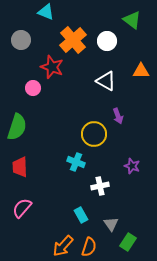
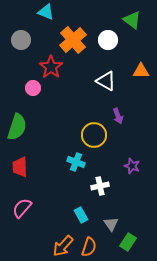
white circle: moved 1 px right, 1 px up
red star: moved 1 px left; rotated 15 degrees clockwise
yellow circle: moved 1 px down
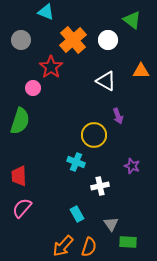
green semicircle: moved 3 px right, 6 px up
red trapezoid: moved 1 px left, 9 px down
cyan rectangle: moved 4 px left, 1 px up
green rectangle: rotated 60 degrees clockwise
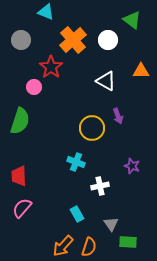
pink circle: moved 1 px right, 1 px up
yellow circle: moved 2 px left, 7 px up
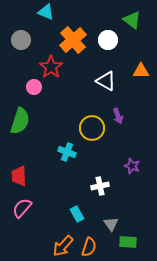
cyan cross: moved 9 px left, 10 px up
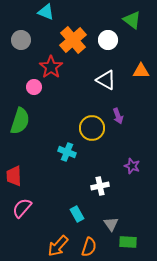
white triangle: moved 1 px up
red trapezoid: moved 5 px left
orange arrow: moved 5 px left
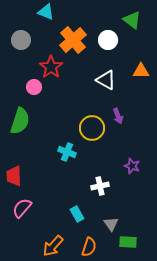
orange arrow: moved 5 px left
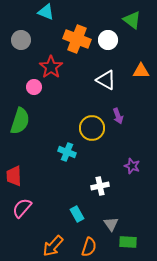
orange cross: moved 4 px right, 1 px up; rotated 28 degrees counterclockwise
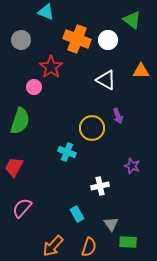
red trapezoid: moved 9 px up; rotated 30 degrees clockwise
